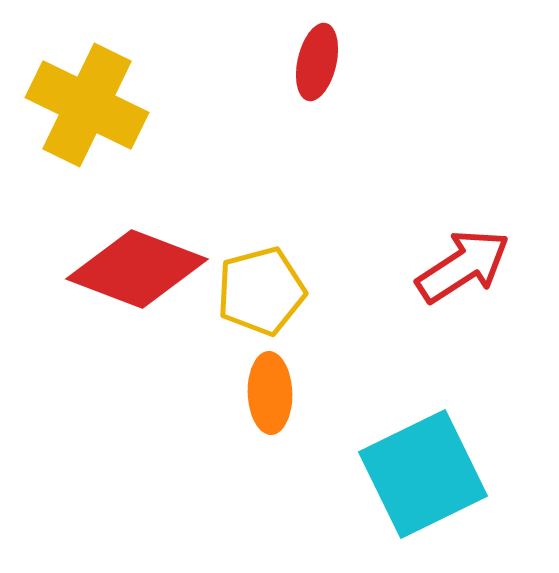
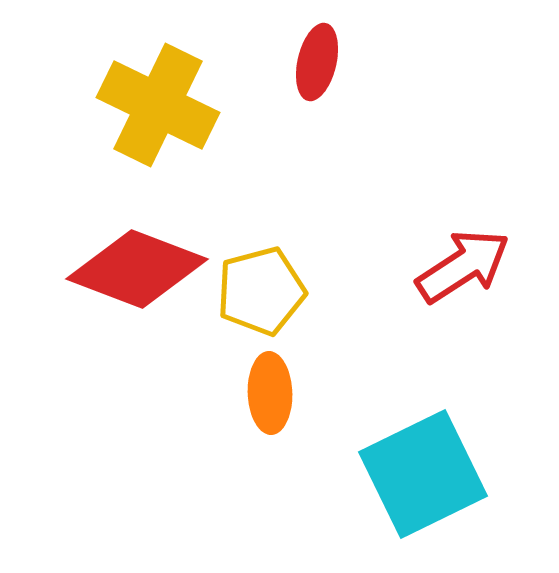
yellow cross: moved 71 px right
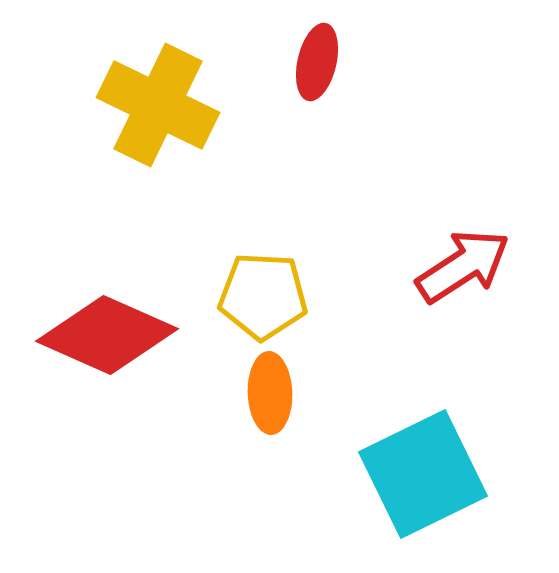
red diamond: moved 30 px left, 66 px down; rotated 3 degrees clockwise
yellow pentagon: moved 2 px right, 5 px down; rotated 18 degrees clockwise
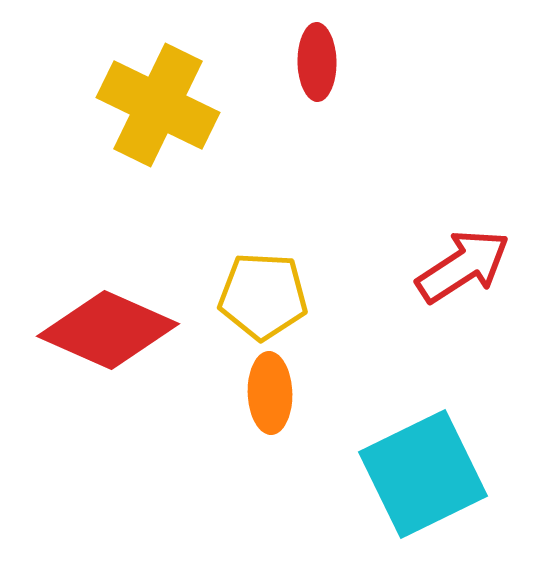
red ellipse: rotated 14 degrees counterclockwise
red diamond: moved 1 px right, 5 px up
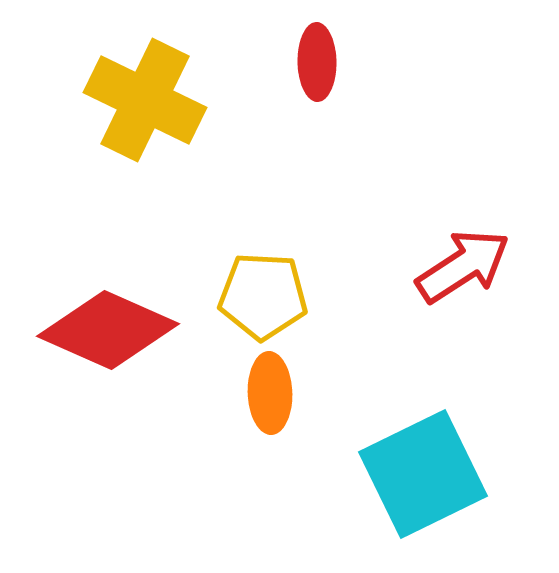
yellow cross: moved 13 px left, 5 px up
